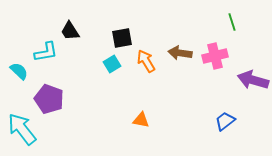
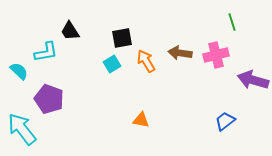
pink cross: moved 1 px right, 1 px up
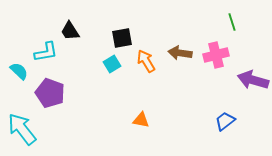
purple pentagon: moved 1 px right, 6 px up
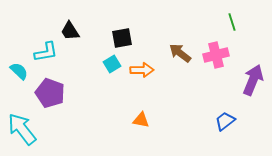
brown arrow: rotated 30 degrees clockwise
orange arrow: moved 4 px left, 9 px down; rotated 120 degrees clockwise
purple arrow: rotated 96 degrees clockwise
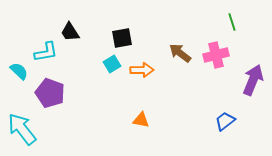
black trapezoid: moved 1 px down
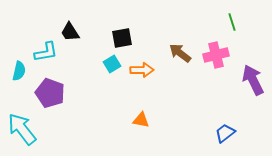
cyan semicircle: rotated 60 degrees clockwise
purple arrow: rotated 48 degrees counterclockwise
blue trapezoid: moved 12 px down
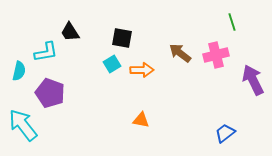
black square: rotated 20 degrees clockwise
cyan arrow: moved 1 px right, 4 px up
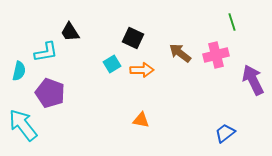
black square: moved 11 px right; rotated 15 degrees clockwise
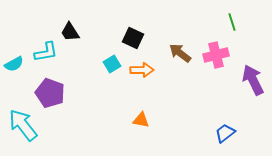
cyan semicircle: moved 5 px left, 7 px up; rotated 48 degrees clockwise
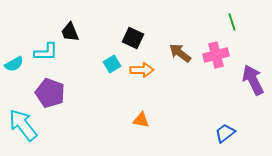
black trapezoid: rotated 10 degrees clockwise
cyan L-shape: rotated 10 degrees clockwise
